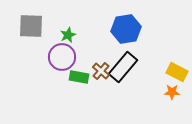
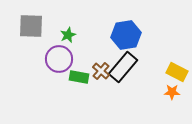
blue hexagon: moved 6 px down
purple circle: moved 3 px left, 2 px down
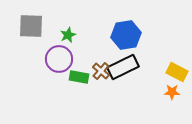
black rectangle: rotated 24 degrees clockwise
